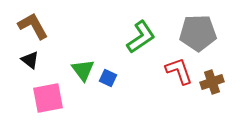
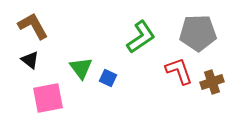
green triangle: moved 2 px left, 2 px up
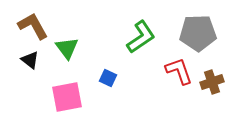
green triangle: moved 14 px left, 20 px up
pink square: moved 19 px right, 1 px up
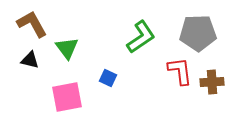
brown L-shape: moved 1 px left, 2 px up
black triangle: rotated 24 degrees counterclockwise
red L-shape: moved 1 px right; rotated 12 degrees clockwise
brown cross: rotated 15 degrees clockwise
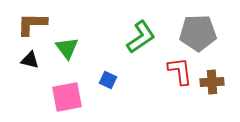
brown L-shape: rotated 60 degrees counterclockwise
blue square: moved 2 px down
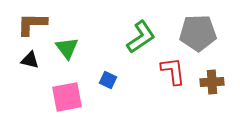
red L-shape: moved 7 px left
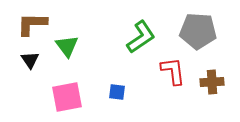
gray pentagon: moved 2 px up; rotated 6 degrees clockwise
green triangle: moved 2 px up
black triangle: rotated 42 degrees clockwise
blue square: moved 9 px right, 12 px down; rotated 18 degrees counterclockwise
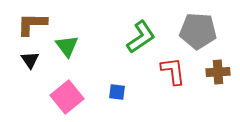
brown cross: moved 6 px right, 10 px up
pink square: rotated 28 degrees counterclockwise
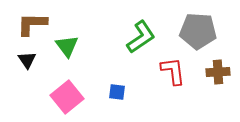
black triangle: moved 3 px left
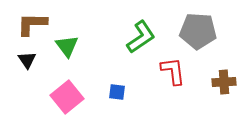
brown cross: moved 6 px right, 10 px down
